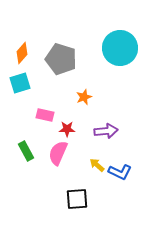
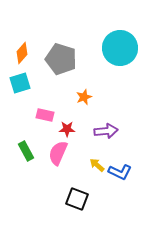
black square: rotated 25 degrees clockwise
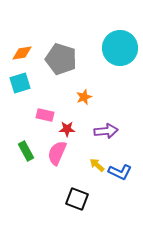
orange diamond: rotated 40 degrees clockwise
pink semicircle: moved 1 px left
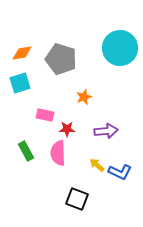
pink semicircle: moved 1 px right; rotated 25 degrees counterclockwise
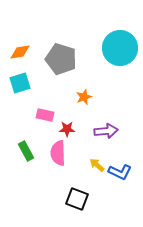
orange diamond: moved 2 px left, 1 px up
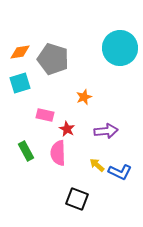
gray pentagon: moved 8 px left
red star: rotated 28 degrees clockwise
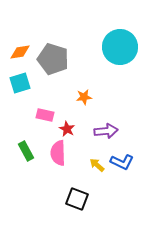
cyan circle: moved 1 px up
orange star: rotated 14 degrees clockwise
blue L-shape: moved 2 px right, 10 px up
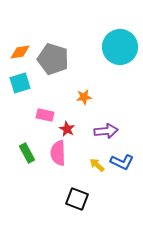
green rectangle: moved 1 px right, 2 px down
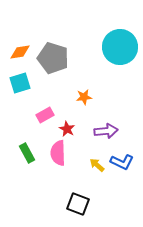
gray pentagon: moved 1 px up
pink rectangle: rotated 42 degrees counterclockwise
black square: moved 1 px right, 5 px down
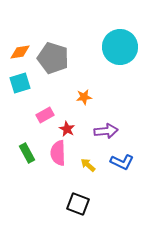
yellow arrow: moved 9 px left
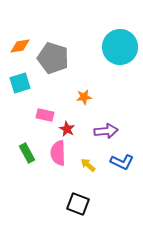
orange diamond: moved 6 px up
pink rectangle: rotated 42 degrees clockwise
